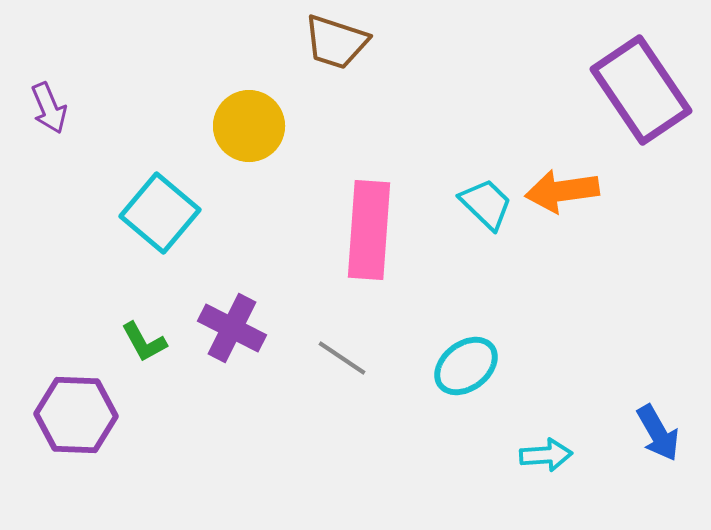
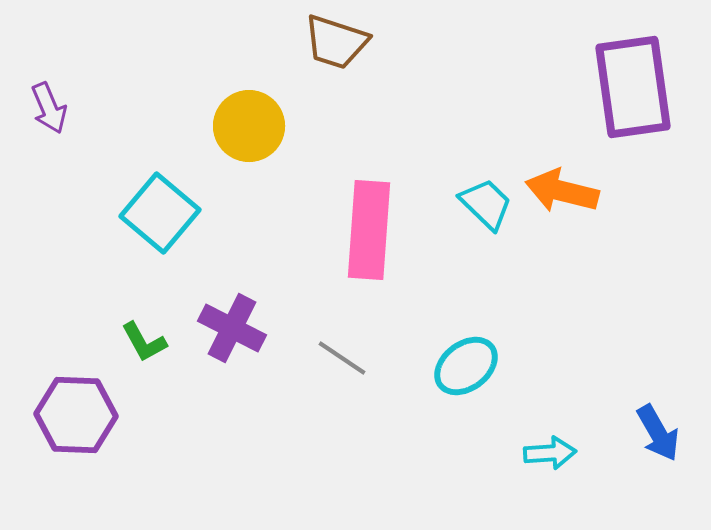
purple rectangle: moved 8 px left, 3 px up; rotated 26 degrees clockwise
orange arrow: rotated 22 degrees clockwise
cyan arrow: moved 4 px right, 2 px up
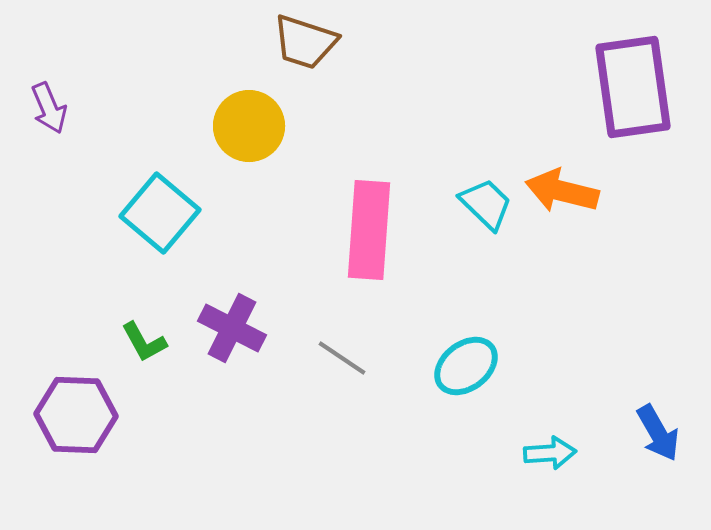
brown trapezoid: moved 31 px left
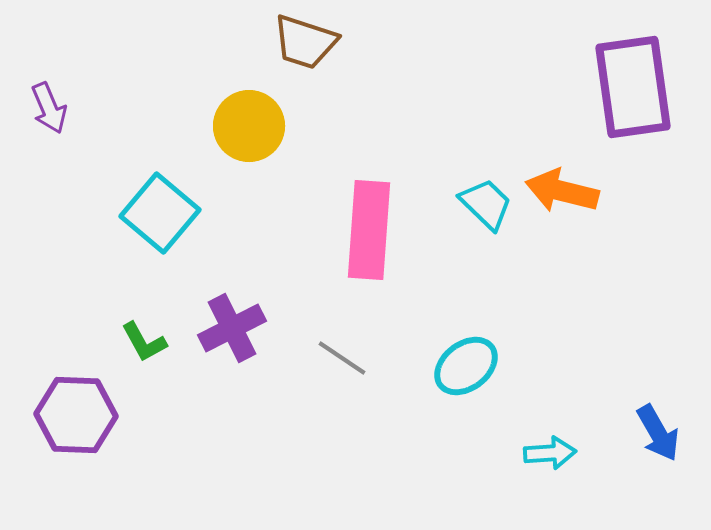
purple cross: rotated 36 degrees clockwise
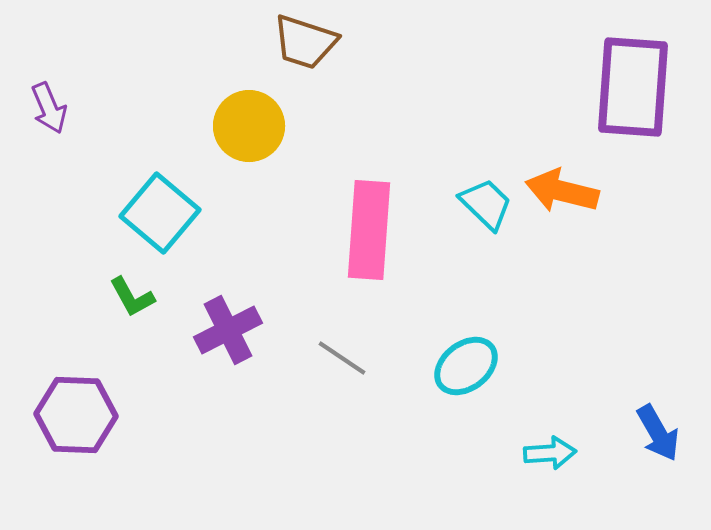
purple rectangle: rotated 12 degrees clockwise
purple cross: moved 4 px left, 2 px down
green L-shape: moved 12 px left, 45 px up
